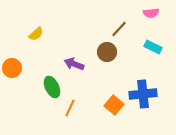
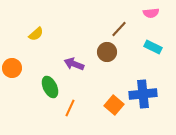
green ellipse: moved 2 px left
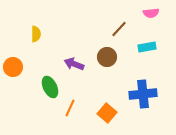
yellow semicircle: rotated 49 degrees counterclockwise
cyan rectangle: moved 6 px left; rotated 36 degrees counterclockwise
brown circle: moved 5 px down
orange circle: moved 1 px right, 1 px up
orange square: moved 7 px left, 8 px down
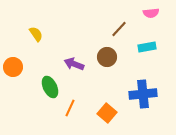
yellow semicircle: rotated 35 degrees counterclockwise
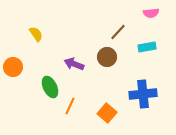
brown line: moved 1 px left, 3 px down
orange line: moved 2 px up
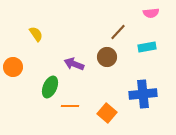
green ellipse: rotated 50 degrees clockwise
orange line: rotated 66 degrees clockwise
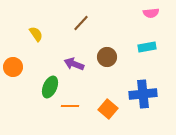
brown line: moved 37 px left, 9 px up
orange square: moved 1 px right, 4 px up
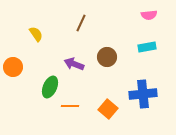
pink semicircle: moved 2 px left, 2 px down
brown line: rotated 18 degrees counterclockwise
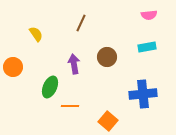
purple arrow: rotated 60 degrees clockwise
orange square: moved 12 px down
